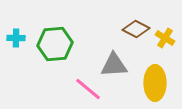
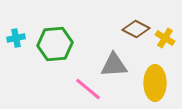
cyan cross: rotated 12 degrees counterclockwise
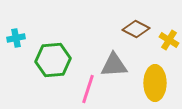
yellow cross: moved 4 px right, 2 px down
green hexagon: moved 2 px left, 16 px down
pink line: rotated 68 degrees clockwise
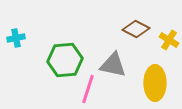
green hexagon: moved 12 px right
gray triangle: moved 1 px left; rotated 16 degrees clockwise
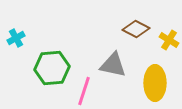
cyan cross: rotated 18 degrees counterclockwise
green hexagon: moved 13 px left, 8 px down
pink line: moved 4 px left, 2 px down
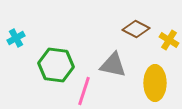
green hexagon: moved 4 px right, 3 px up; rotated 12 degrees clockwise
